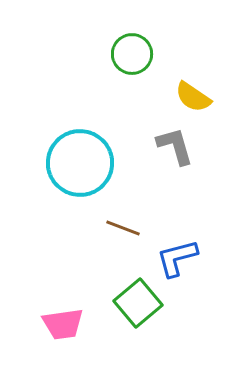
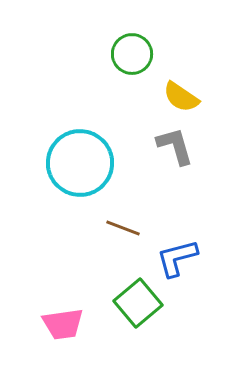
yellow semicircle: moved 12 px left
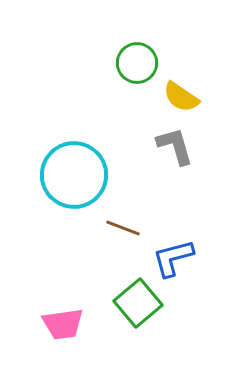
green circle: moved 5 px right, 9 px down
cyan circle: moved 6 px left, 12 px down
blue L-shape: moved 4 px left
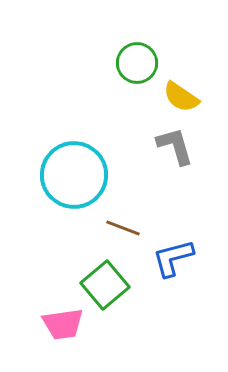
green square: moved 33 px left, 18 px up
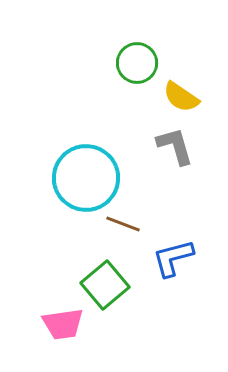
cyan circle: moved 12 px right, 3 px down
brown line: moved 4 px up
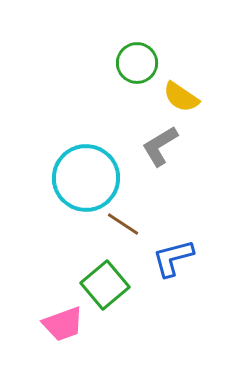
gray L-shape: moved 15 px left; rotated 105 degrees counterclockwise
brown line: rotated 12 degrees clockwise
pink trapezoid: rotated 12 degrees counterclockwise
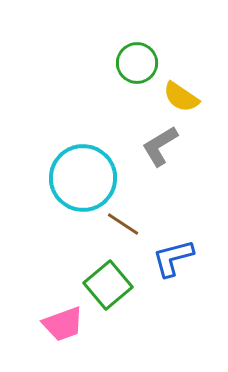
cyan circle: moved 3 px left
green square: moved 3 px right
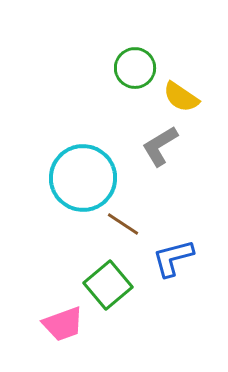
green circle: moved 2 px left, 5 px down
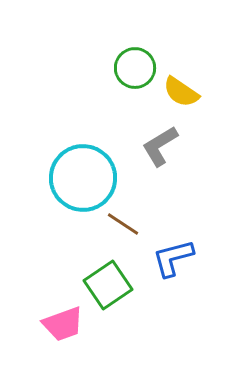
yellow semicircle: moved 5 px up
green square: rotated 6 degrees clockwise
